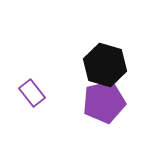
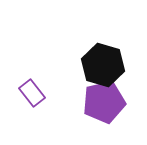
black hexagon: moved 2 px left
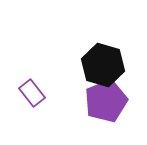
purple pentagon: moved 2 px right, 1 px up; rotated 9 degrees counterclockwise
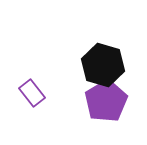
purple pentagon: rotated 9 degrees counterclockwise
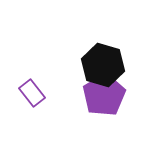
purple pentagon: moved 2 px left, 6 px up
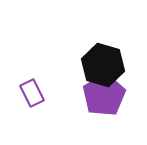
purple rectangle: rotated 12 degrees clockwise
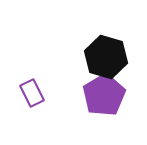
black hexagon: moved 3 px right, 8 px up
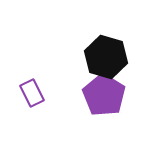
purple pentagon: rotated 9 degrees counterclockwise
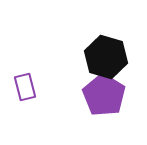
purple rectangle: moved 7 px left, 6 px up; rotated 12 degrees clockwise
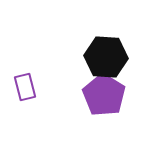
black hexagon: rotated 12 degrees counterclockwise
